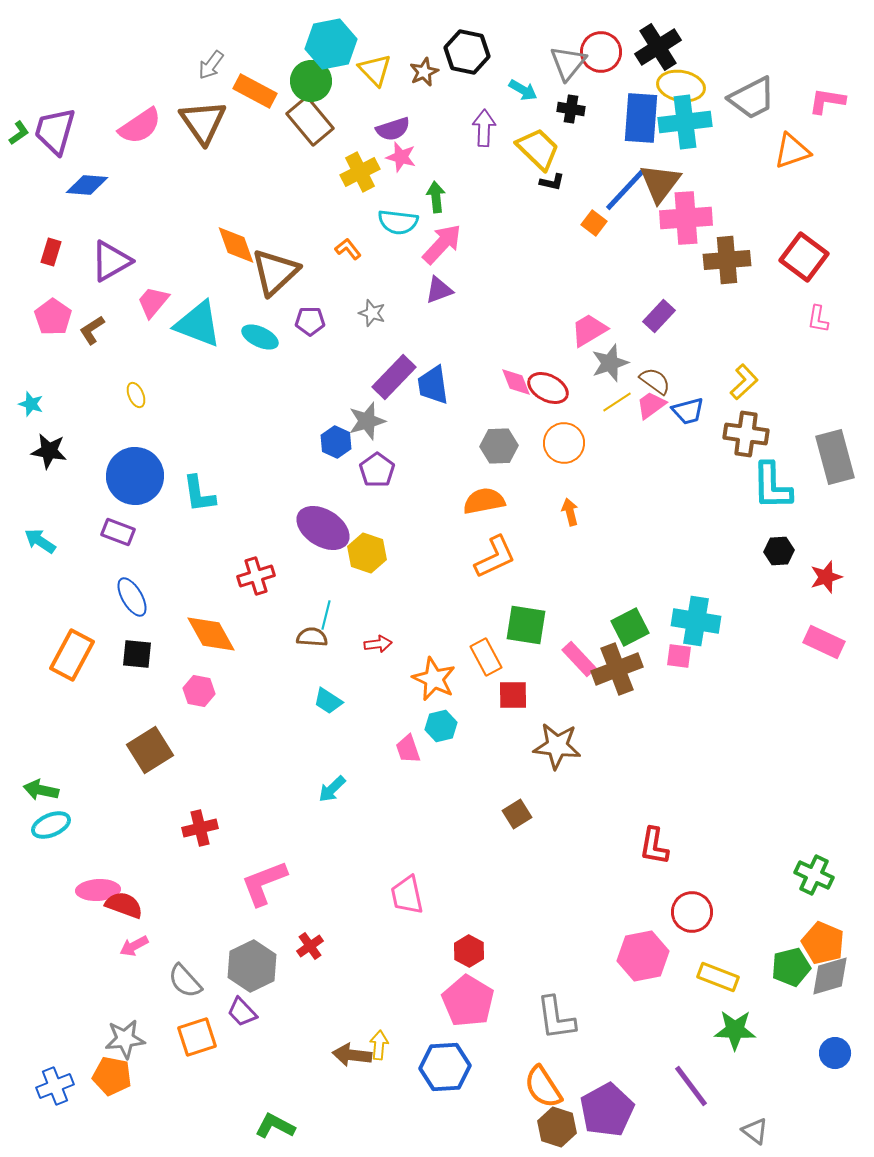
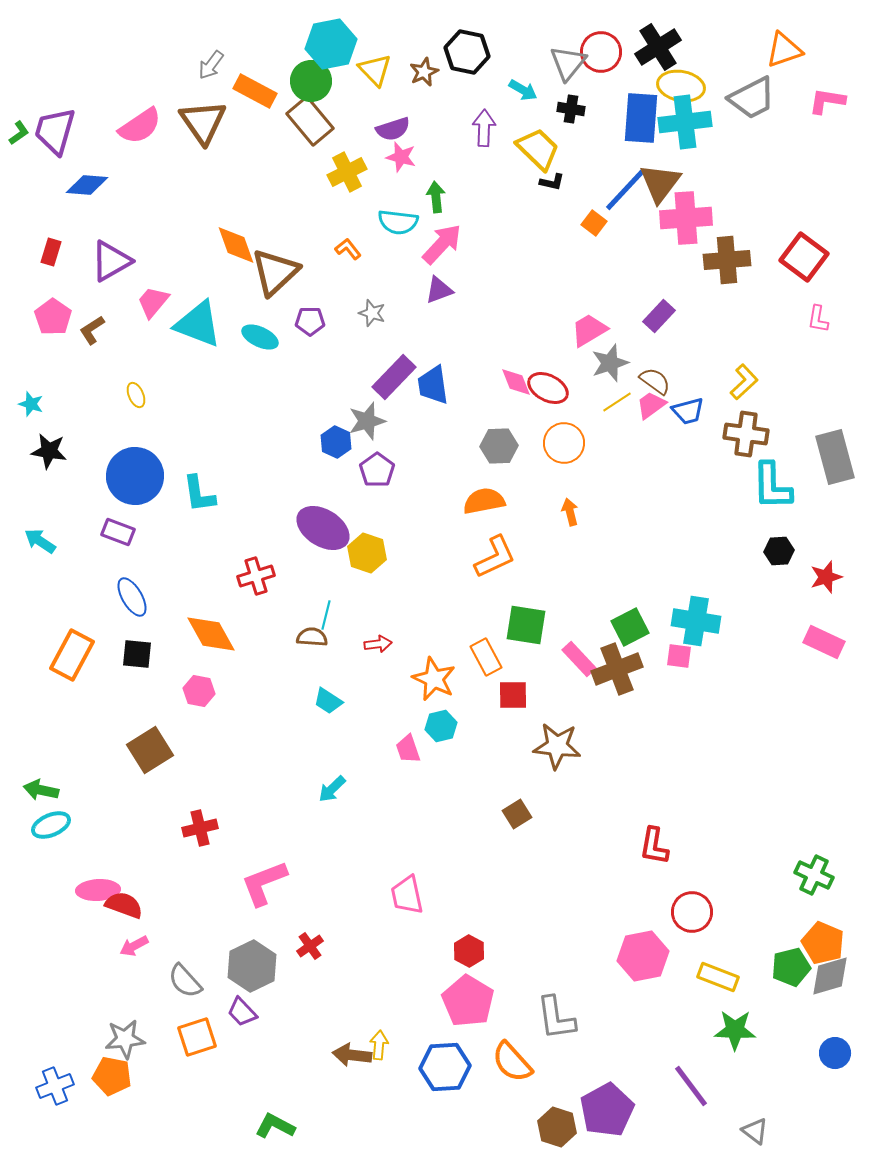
orange triangle at (792, 151): moved 8 px left, 101 px up
yellow cross at (360, 172): moved 13 px left
orange semicircle at (543, 1087): moved 31 px left, 25 px up; rotated 9 degrees counterclockwise
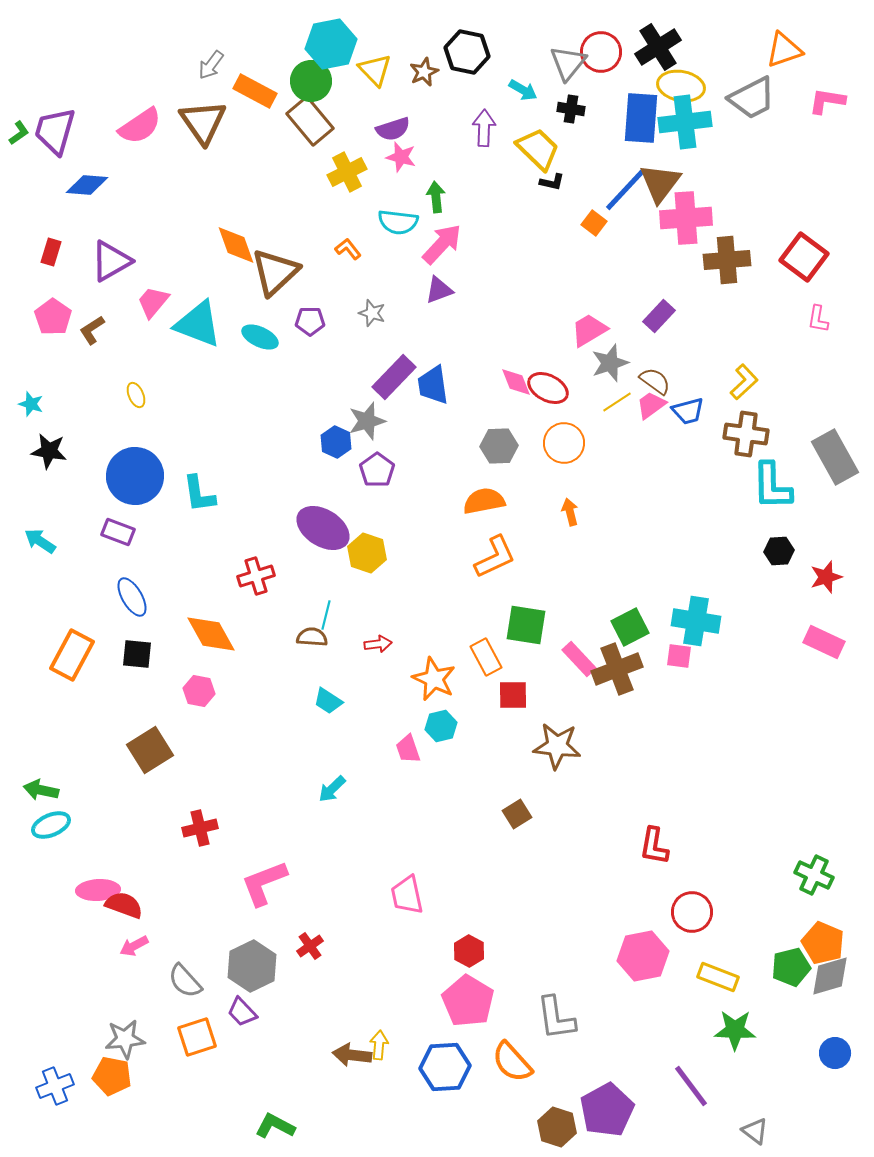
gray rectangle at (835, 457): rotated 14 degrees counterclockwise
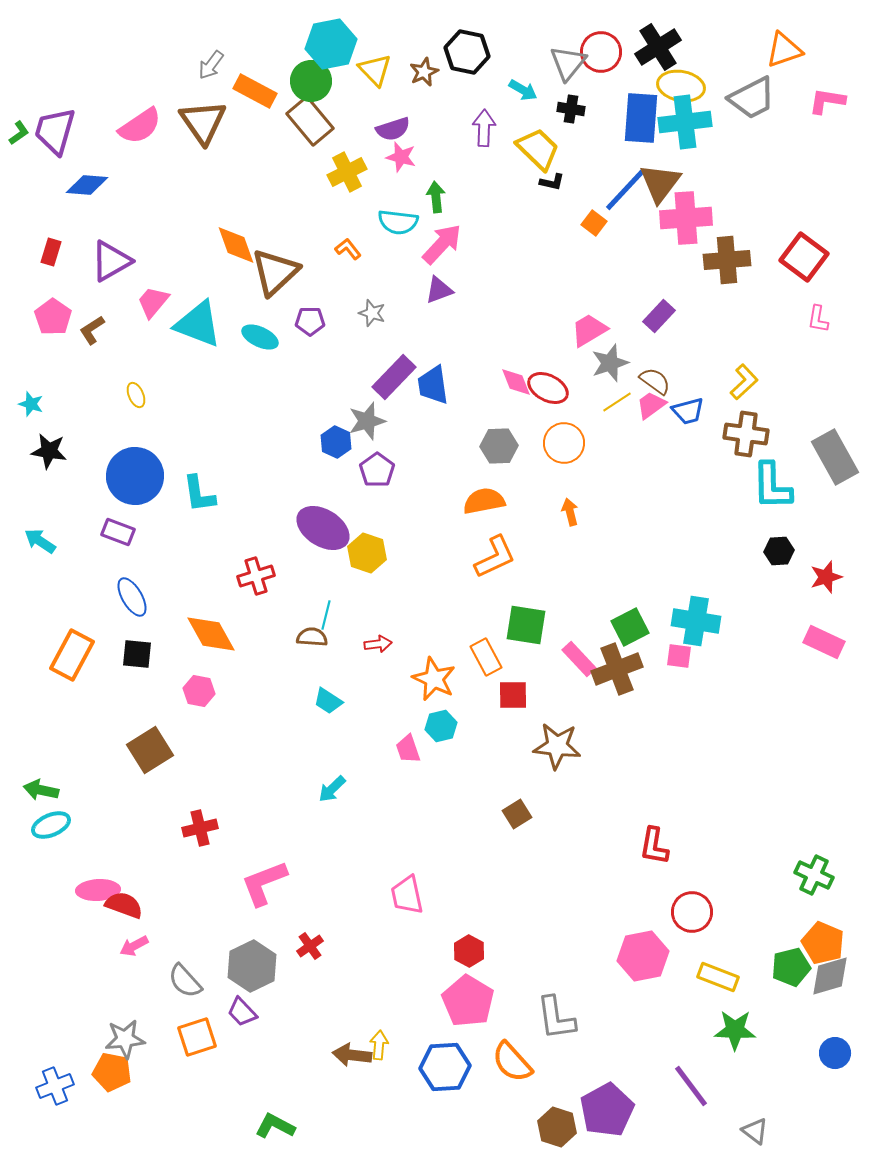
orange pentagon at (112, 1076): moved 4 px up
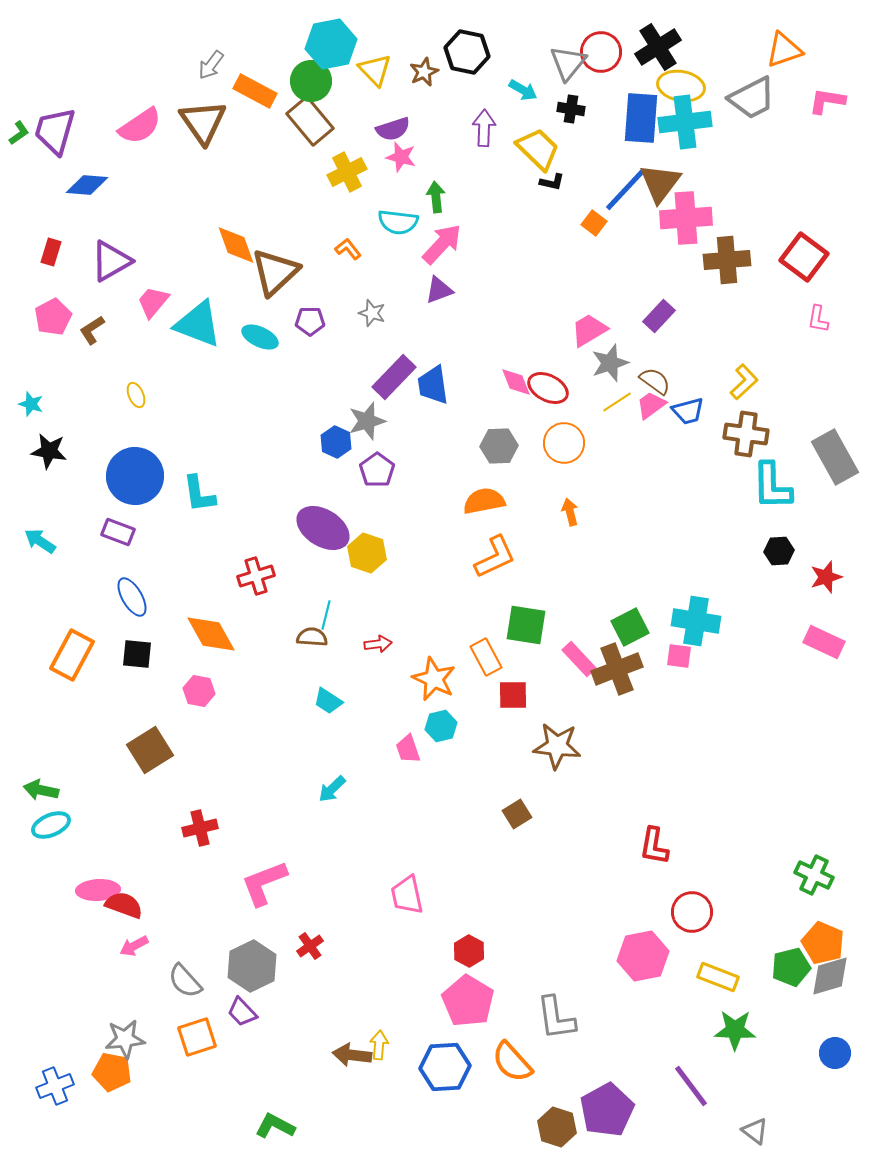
pink pentagon at (53, 317): rotated 9 degrees clockwise
